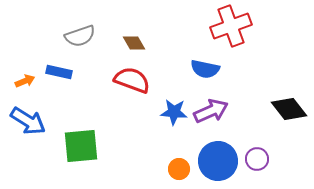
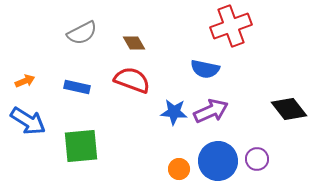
gray semicircle: moved 2 px right, 3 px up; rotated 8 degrees counterclockwise
blue rectangle: moved 18 px right, 15 px down
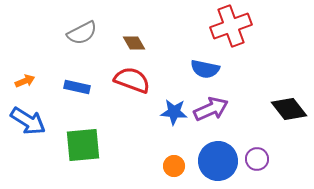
purple arrow: moved 2 px up
green square: moved 2 px right, 1 px up
orange circle: moved 5 px left, 3 px up
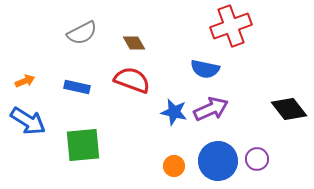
blue star: rotated 8 degrees clockwise
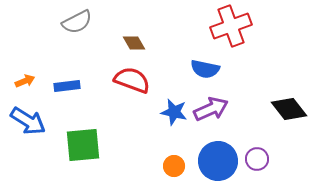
gray semicircle: moved 5 px left, 11 px up
blue rectangle: moved 10 px left, 1 px up; rotated 20 degrees counterclockwise
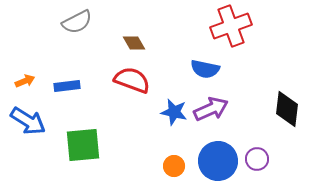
black diamond: moved 2 px left; rotated 45 degrees clockwise
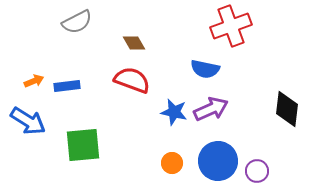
orange arrow: moved 9 px right
purple circle: moved 12 px down
orange circle: moved 2 px left, 3 px up
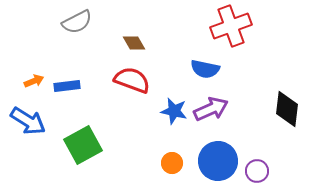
blue star: moved 1 px up
green square: rotated 24 degrees counterclockwise
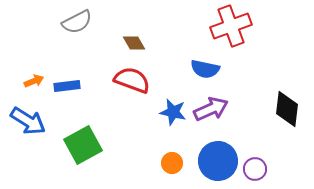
blue star: moved 1 px left, 1 px down
purple circle: moved 2 px left, 2 px up
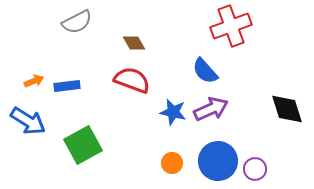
blue semicircle: moved 2 px down; rotated 36 degrees clockwise
black diamond: rotated 24 degrees counterclockwise
